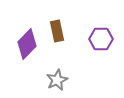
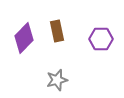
purple diamond: moved 3 px left, 6 px up
gray star: rotated 10 degrees clockwise
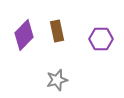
purple diamond: moved 3 px up
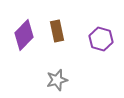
purple hexagon: rotated 15 degrees clockwise
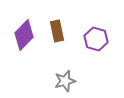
purple hexagon: moved 5 px left
gray star: moved 8 px right, 1 px down
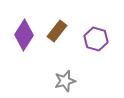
brown rectangle: rotated 50 degrees clockwise
purple diamond: rotated 12 degrees counterclockwise
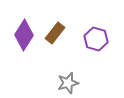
brown rectangle: moved 2 px left, 2 px down
gray star: moved 3 px right, 2 px down
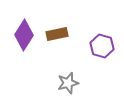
brown rectangle: moved 2 px right, 1 px down; rotated 40 degrees clockwise
purple hexagon: moved 6 px right, 7 px down
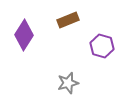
brown rectangle: moved 11 px right, 14 px up; rotated 10 degrees counterclockwise
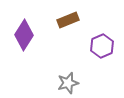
purple hexagon: rotated 20 degrees clockwise
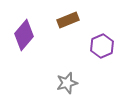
purple diamond: rotated 8 degrees clockwise
gray star: moved 1 px left
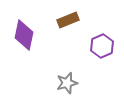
purple diamond: rotated 28 degrees counterclockwise
